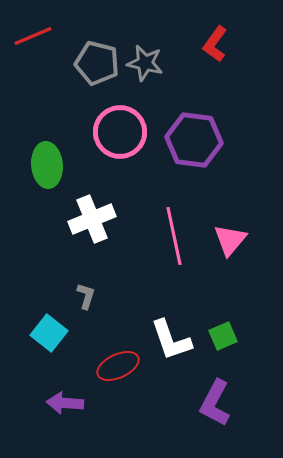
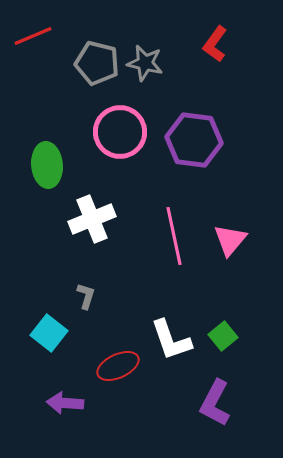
green square: rotated 16 degrees counterclockwise
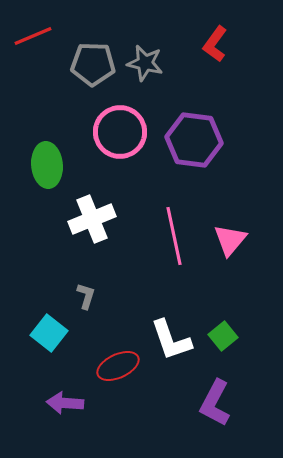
gray pentagon: moved 4 px left, 1 px down; rotated 12 degrees counterclockwise
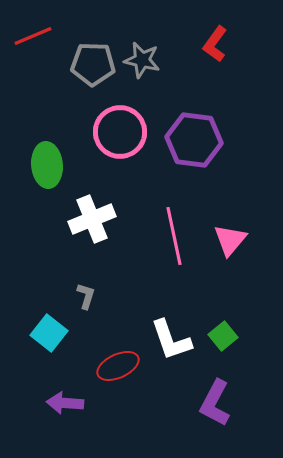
gray star: moved 3 px left, 3 px up
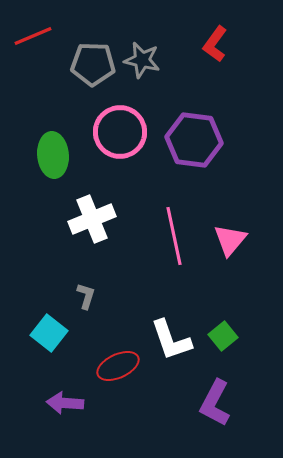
green ellipse: moved 6 px right, 10 px up
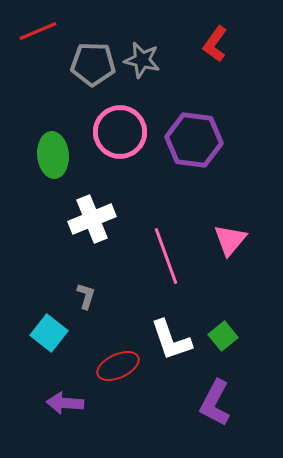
red line: moved 5 px right, 5 px up
pink line: moved 8 px left, 20 px down; rotated 8 degrees counterclockwise
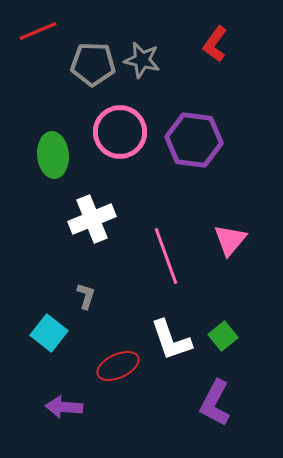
purple arrow: moved 1 px left, 4 px down
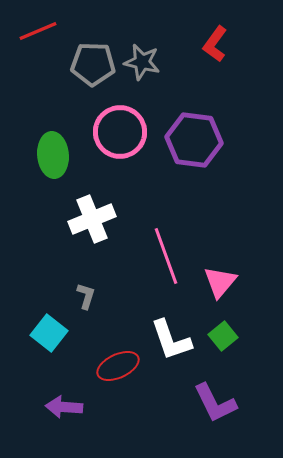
gray star: moved 2 px down
pink triangle: moved 10 px left, 42 px down
purple L-shape: rotated 54 degrees counterclockwise
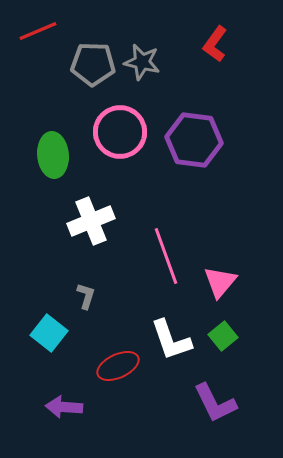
white cross: moved 1 px left, 2 px down
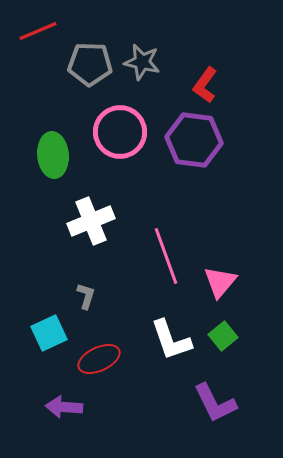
red L-shape: moved 10 px left, 41 px down
gray pentagon: moved 3 px left
cyan square: rotated 27 degrees clockwise
red ellipse: moved 19 px left, 7 px up
